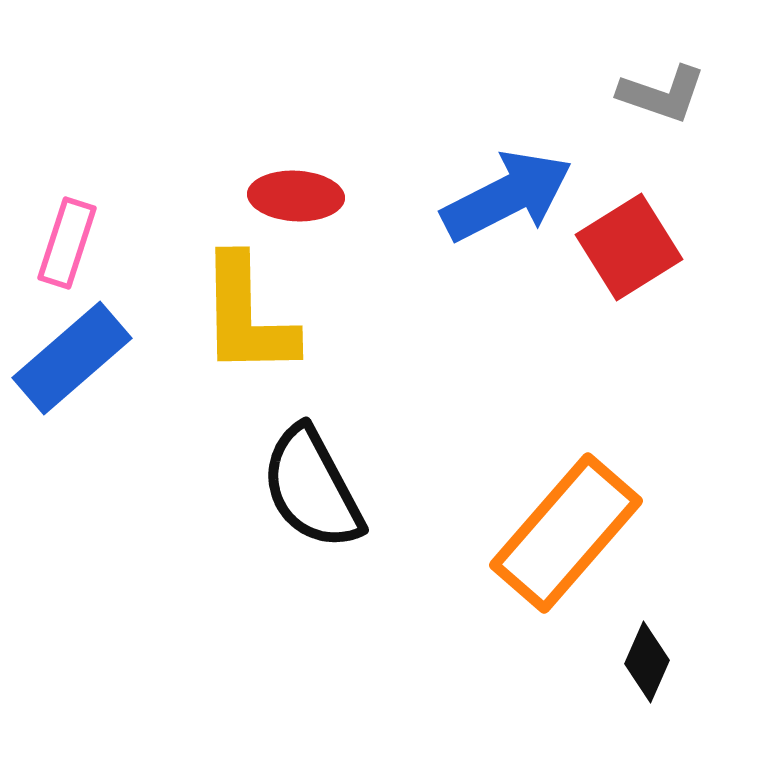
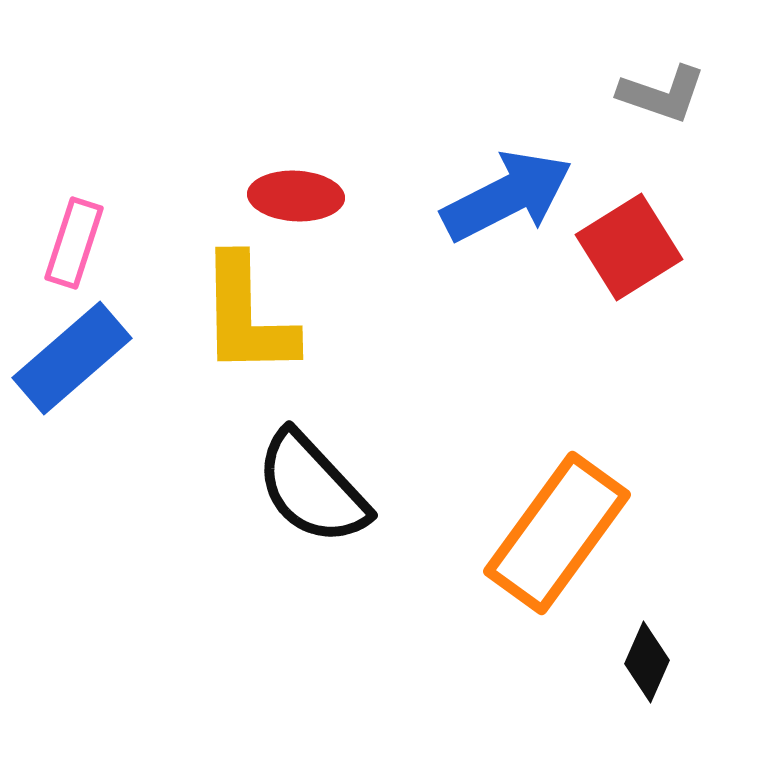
pink rectangle: moved 7 px right
black semicircle: rotated 15 degrees counterclockwise
orange rectangle: moved 9 px left; rotated 5 degrees counterclockwise
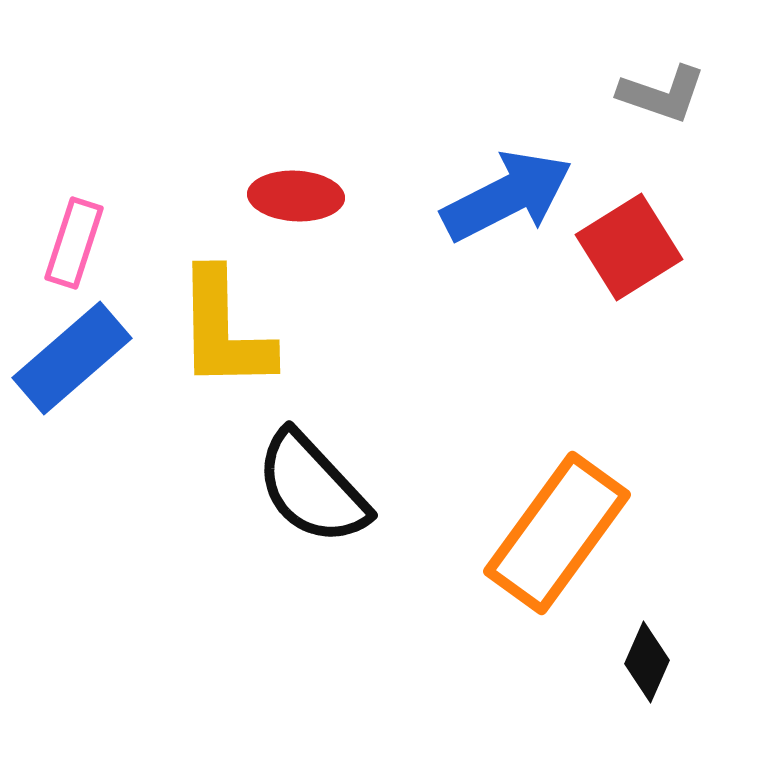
yellow L-shape: moved 23 px left, 14 px down
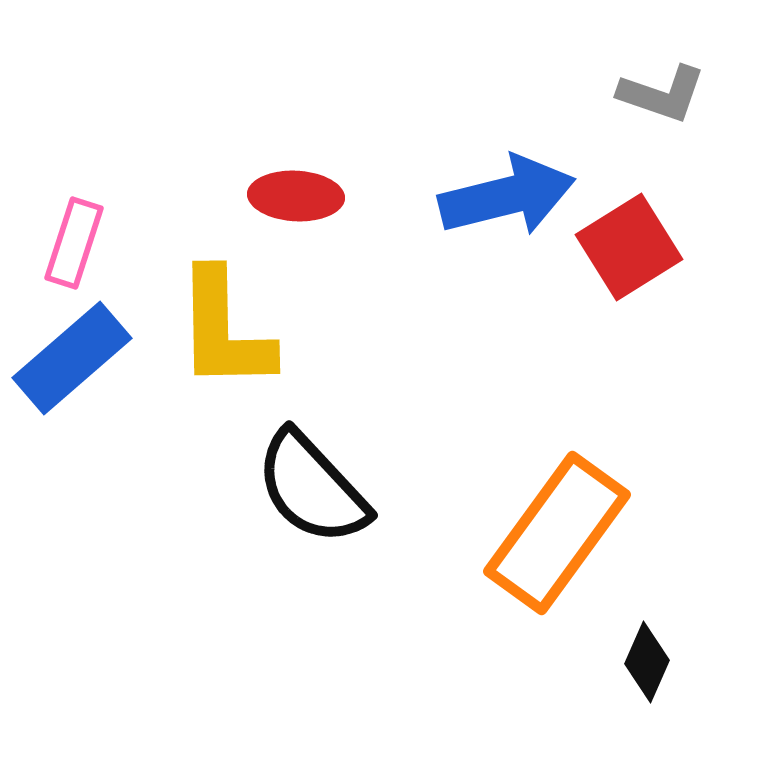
blue arrow: rotated 13 degrees clockwise
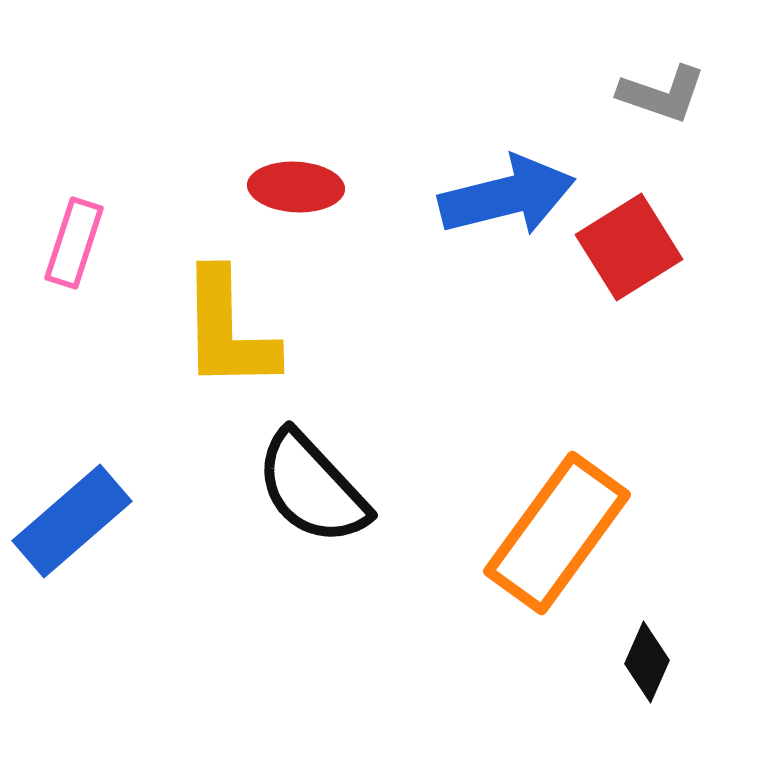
red ellipse: moved 9 px up
yellow L-shape: moved 4 px right
blue rectangle: moved 163 px down
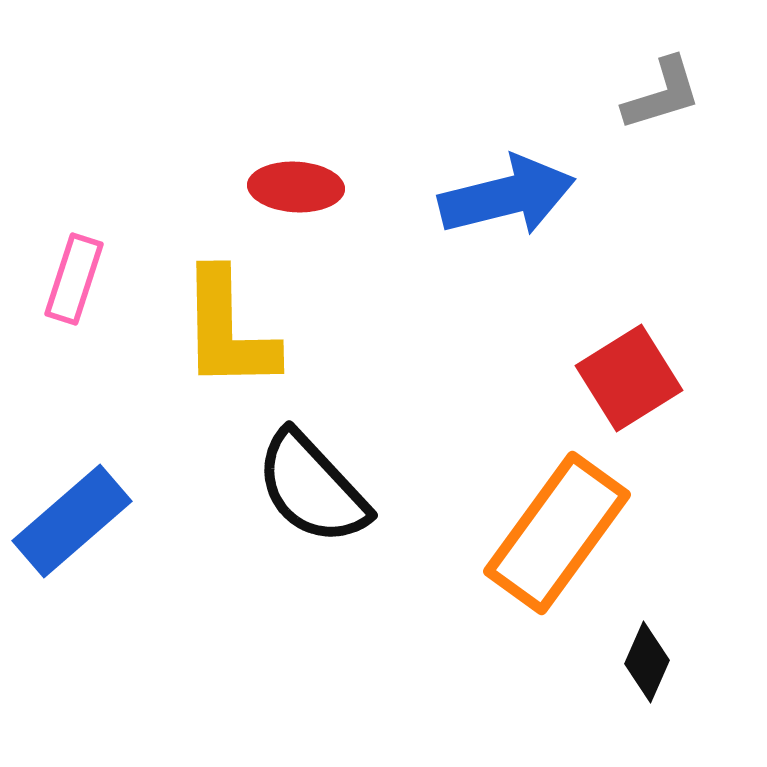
gray L-shape: rotated 36 degrees counterclockwise
pink rectangle: moved 36 px down
red square: moved 131 px down
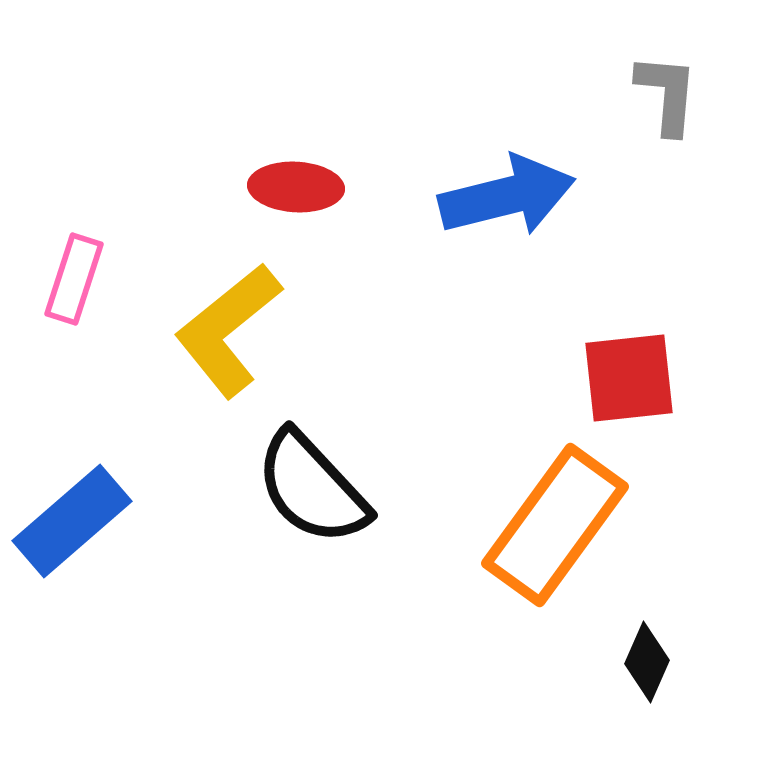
gray L-shape: moved 5 px right; rotated 68 degrees counterclockwise
yellow L-shape: rotated 52 degrees clockwise
red square: rotated 26 degrees clockwise
orange rectangle: moved 2 px left, 8 px up
